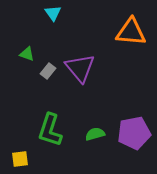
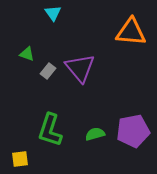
purple pentagon: moved 1 px left, 2 px up
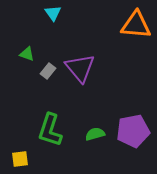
orange triangle: moved 5 px right, 7 px up
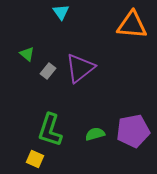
cyan triangle: moved 8 px right, 1 px up
orange triangle: moved 4 px left
green triangle: rotated 21 degrees clockwise
purple triangle: rotated 32 degrees clockwise
yellow square: moved 15 px right; rotated 30 degrees clockwise
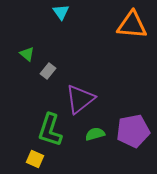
purple triangle: moved 31 px down
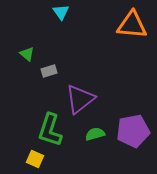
gray rectangle: moved 1 px right; rotated 35 degrees clockwise
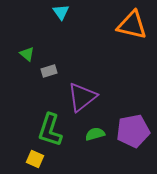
orange triangle: rotated 8 degrees clockwise
purple triangle: moved 2 px right, 2 px up
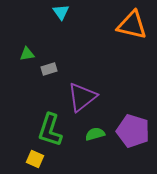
green triangle: rotated 49 degrees counterclockwise
gray rectangle: moved 2 px up
purple pentagon: rotated 28 degrees clockwise
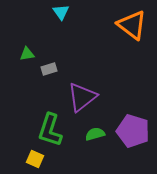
orange triangle: rotated 24 degrees clockwise
